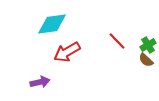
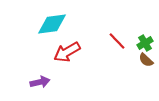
green cross: moved 3 px left, 2 px up
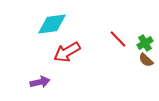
red line: moved 1 px right, 2 px up
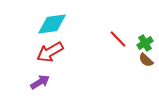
red arrow: moved 17 px left
purple arrow: rotated 18 degrees counterclockwise
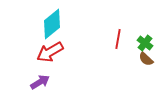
cyan diamond: rotated 32 degrees counterclockwise
red line: rotated 54 degrees clockwise
green cross: rotated 21 degrees counterclockwise
brown semicircle: moved 1 px up
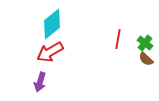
purple arrow: rotated 138 degrees clockwise
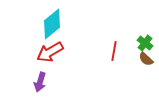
red line: moved 4 px left, 12 px down
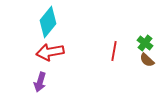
cyan diamond: moved 4 px left, 2 px up; rotated 12 degrees counterclockwise
red arrow: rotated 20 degrees clockwise
brown semicircle: moved 1 px right, 1 px down
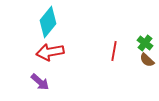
purple arrow: rotated 66 degrees counterclockwise
